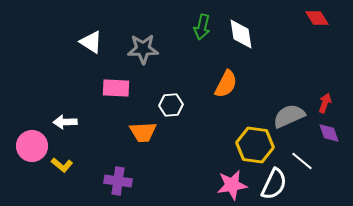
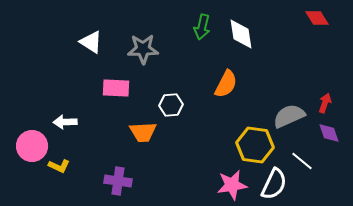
yellow L-shape: moved 3 px left, 1 px down; rotated 15 degrees counterclockwise
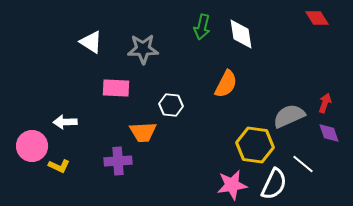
white hexagon: rotated 10 degrees clockwise
white line: moved 1 px right, 3 px down
purple cross: moved 20 px up; rotated 12 degrees counterclockwise
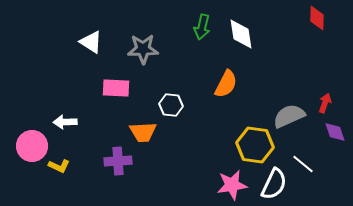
red diamond: rotated 35 degrees clockwise
purple diamond: moved 6 px right, 1 px up
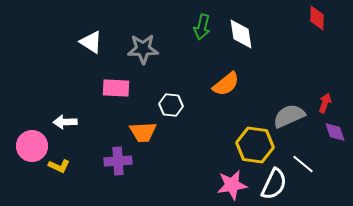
orange semicircle: rotated 24 degrees clockwise
